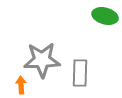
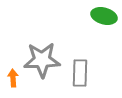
green ellipse: moved 1 px left
orange arrow: moved 8 px left, 7 px up
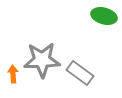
gray rectangle: rotated 56 degrees counterclockwise
orange arrow: moved 4 px up
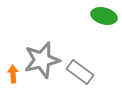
gray star: rotated 12 degrees counterclockwise
gray rectangle: moved 1 px up
